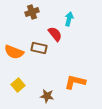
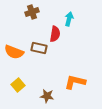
red semicircle: rotated 49 degrees clockwise
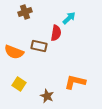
brown cross: moved 7 px left
cyan arrow: moved 1 px up; rotated 32 degrees clockwise
red semicircle: moved 1 px right, 1 px up
brown rectangle: moved 2 px up
yellow square: moved 1 px right, 1 px up; rotated 16 degrees counterclockwise
brown star: rotated 16 degrees clockwise
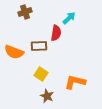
brown rectangle: rotated 14 degrees counterclockwise
yellow square: moved 22 px right, 10 px up
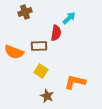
yellow square: moved 3 px up
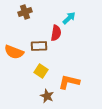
orange L-shape: moved 6 px left
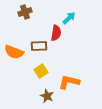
yellow square: rotated 24 degrees clockwise
